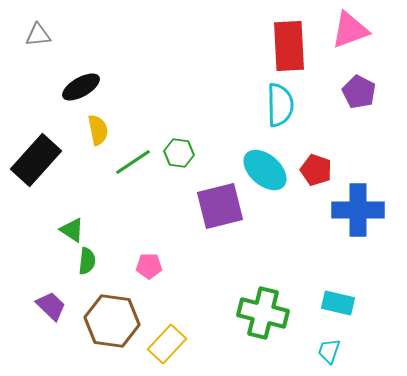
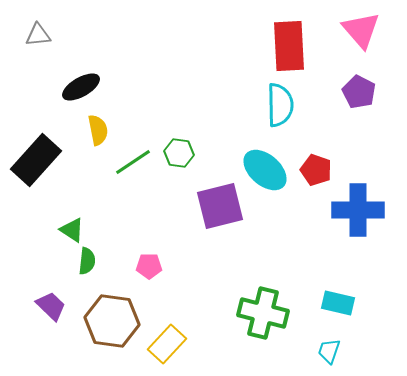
pink triangle: moved 11 px right; rotated 51 degrees counterclockwise
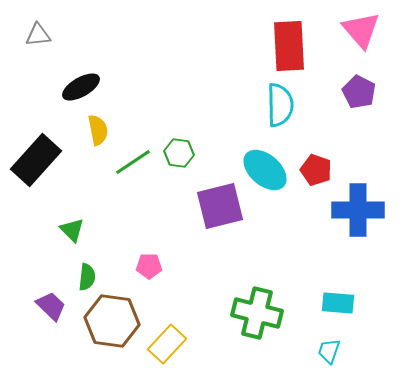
green triangle: rotated 12 degrees clockwise
green semicircle: moved 16 px down
cyan rectangle: rotated 8 degrees counterclockwise
green cross: moved 6 px left
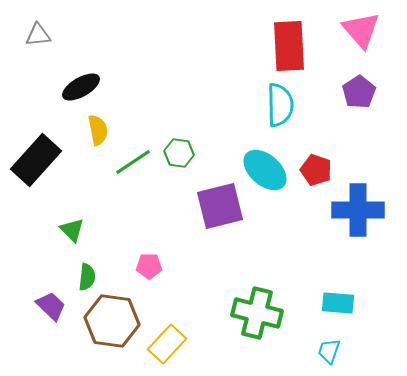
purple pentagon: rotated 12 degrees clockwise
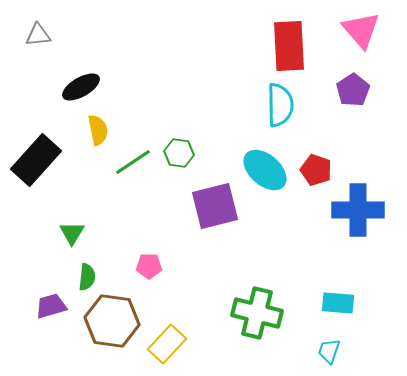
purple pentagon: moved 6 px left, 2 px up
purple square: moved 5 px left
green triangle: moved 3 px down; rotated 16 degrees clockwise
purple trapezoid: rotated 60 degrees counterclockwise
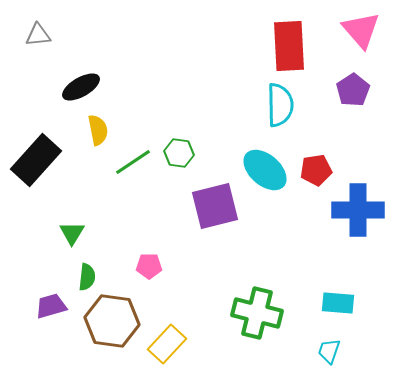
red pentagon: rotated 28 degrees counterclockwise
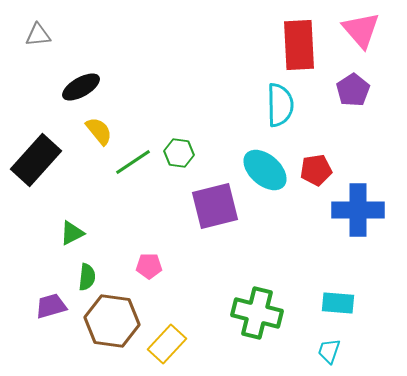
red rectangle: moved 10 px right, 1 px up
yellow semicircle: moved 1 px right, 1 px down; rotated 28 degrees counterclockwise
green triangle: rotated 32 degrees clockwise
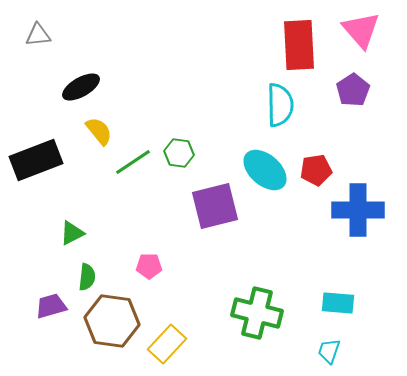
black rectangle: rotated 27 degrees clockwise
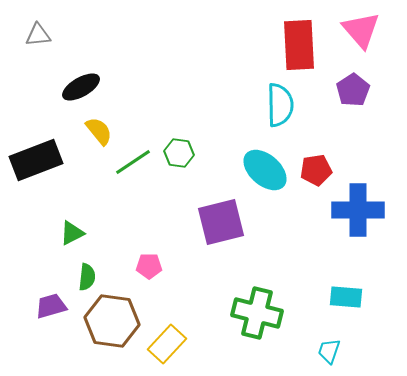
purple square: moved 6 px right, 16 px down
cyan rectangle: moved 8 px right, 6 px up
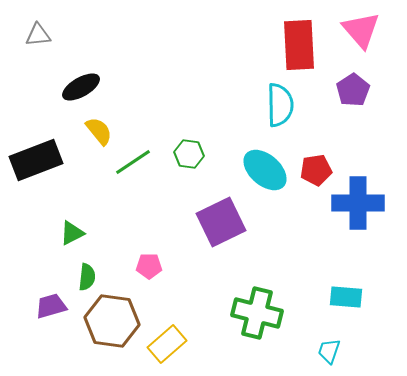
green hexagon: moved 10 px right, 1 px down
blue cross: moved 7 px up
purple square: rotated 12 degrees counterclockwise
yellow rectangle: rotated 6 degrees clockwise
